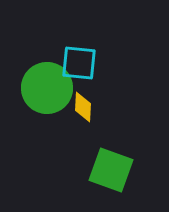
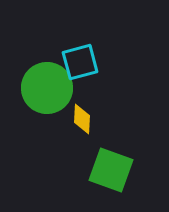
cyan square: moved 1 px right, 1 px up; rotated 21 degrees counterclockwise
yellow diamond: moved 1 px left, 12 px down
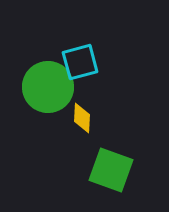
green circle: moved 1 px right, 1 px up
yellow diamond: moved 1 px up
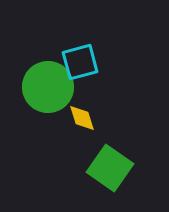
yellow diamond: rotated 20 degrees counterclockwise
green square: moved 1 px left, 2 px up; rotated 15 degrees clockwise
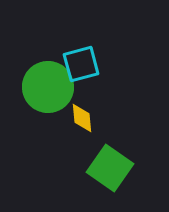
cyan square: moved 1 px right, 2 px down
yellow diamond: rotated 12 degrees clockwise
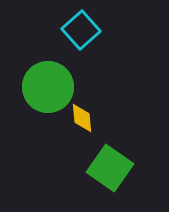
cyan square: moved 34 px up; rotated 27 degrees counterclockwise
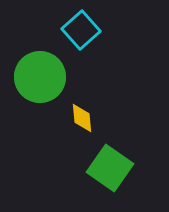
green circle: moved 8 px left, 10 px up
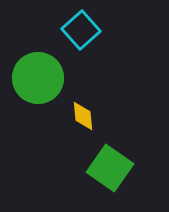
green circle: moved 2 px left, 1 px down
yellow diamond: moved 1 px right, 2 px up
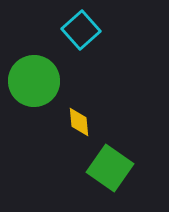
green circle: moved 4 px left, 3 px down
yellow diamond: moved 4 px left, 6 px down
